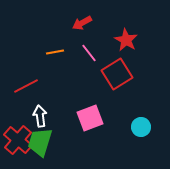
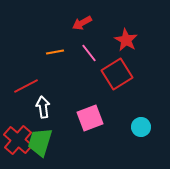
white arrow: moved 3 px right, 9 px up
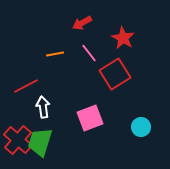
red star: moved 3 px left, 2 px up
orange line: moved 2 px down
red square: moved 2 px left
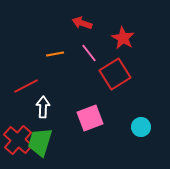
red arrow: rotated 48 degrees clockwise
white arrow: rotated 10 degrees clockwise
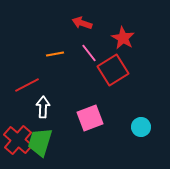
red square: moved 2 px left, 4 px up
red line: moved 1 px right, 1 px up
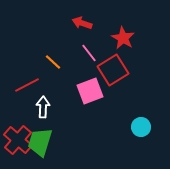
orange line: moved 2 px left, 8 px down; rotated 54 degrees clockwise
pink square: moved 27 px up
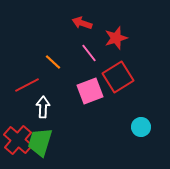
red star: moved 7 px left; rotated 25 degrees clockwise
red square: moved 5 px right, 7 px down
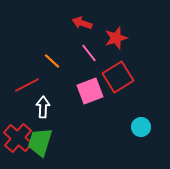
orange line: moved 1 px left, 1 px up
red cross: moved 2 px up
